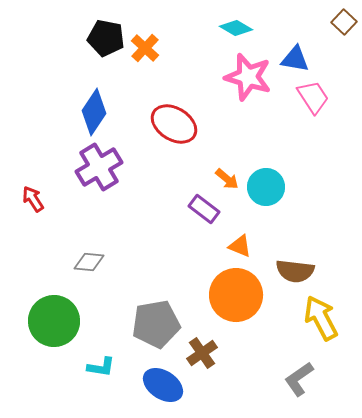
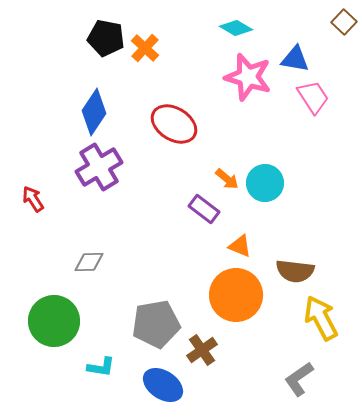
cyan circle: moved 1 px left, 4 px up
gray diamond: rotated 8 degrees counterclockwise
brown cross: moved 3 px up
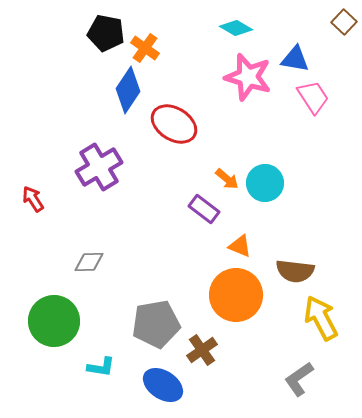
black pentagon: moved 5 px up
orange cross: rotated 8 degrees counterclockwise
blue diamond: moved 34 px right, 22 px up
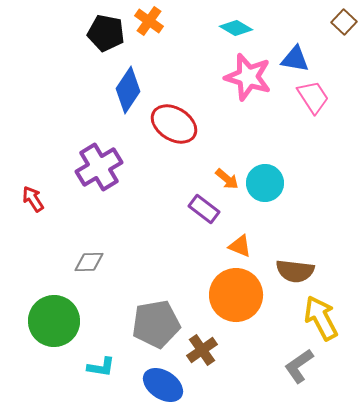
orange cross: moved 4 px right, 27 px up
gray L-shape: moved 13 px up
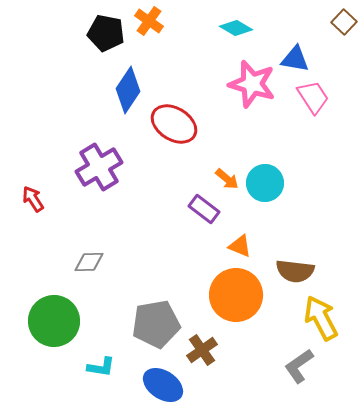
pink star: moved 4 px right, 7 px down
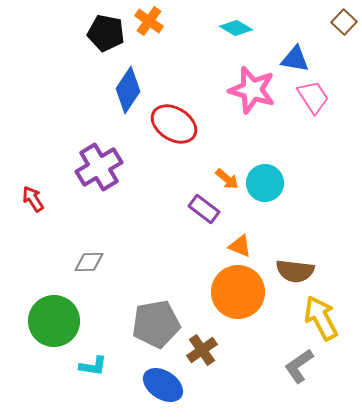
pink star: moved 6 px down
orange circle: moved 2 px right, 3 px up
cyan L-shape: moved 8 px left, 1 px up
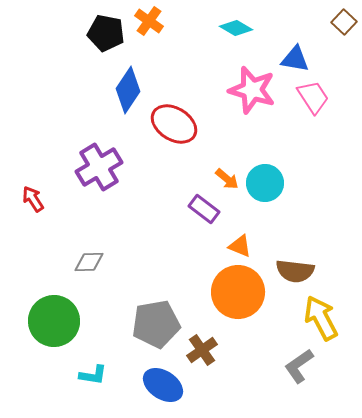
cyan L-shape: moved 9 px down
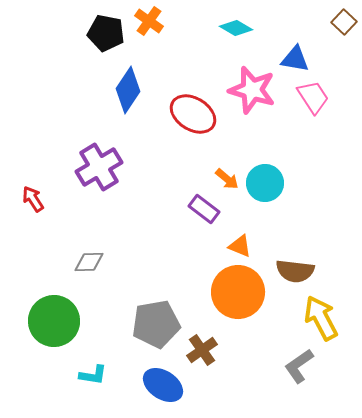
red ellipse: moved 19 px right, 10 px up
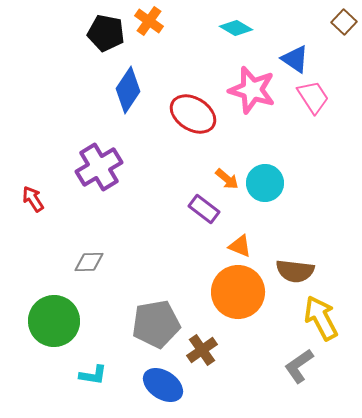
blue triangle: rotated 24 degrees clockwise
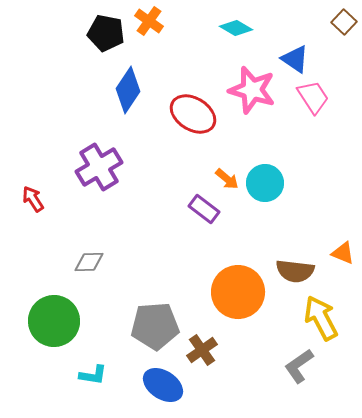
orange triangle: moved 103 px right, 7 px down
gray pentagon: moved 1 px left, 2 px down; rotated 6 degrees clockwise
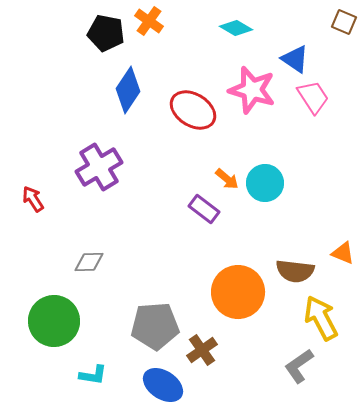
brown square: rotated 20 degrees counterclockwise
red ellipse: moved 4 px up
